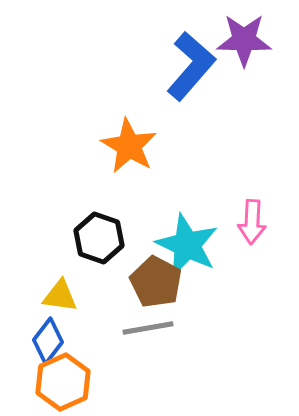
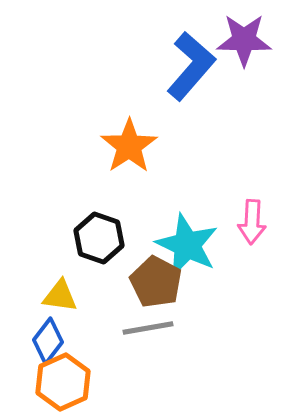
orange star: rotated 8 degrees clockwise
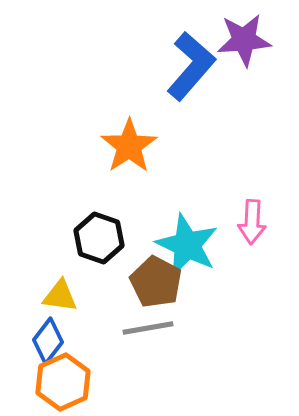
purple star: rotated 6 degrees counterclockwise
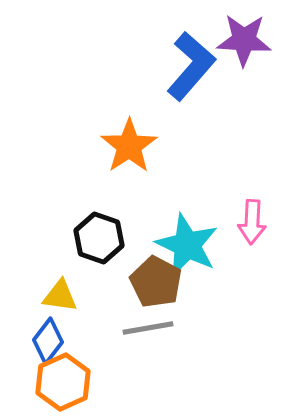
purple star: rotated 8 degrees clockwise
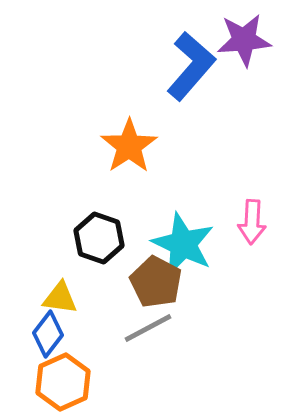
purple star: rotated 8 degrees counterclockwise
cyan star: moved 4 px left, 1 px up
yellow triangle: moved 2 px down
gray line: rotated 18 degrees counterclockwise
blue diamond: moved 7 px up
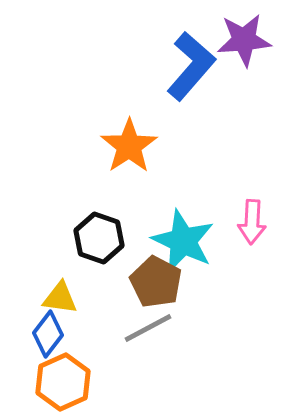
cyan star: moved 3 px up
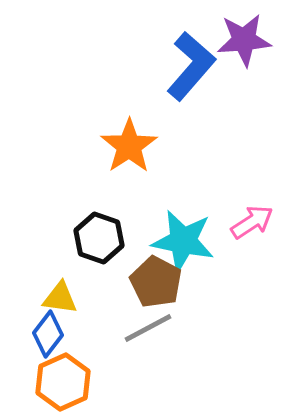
pink arrow: rotated 126 degrees counterclockwise
cyan star: rotated 14 degrees counterclockwise
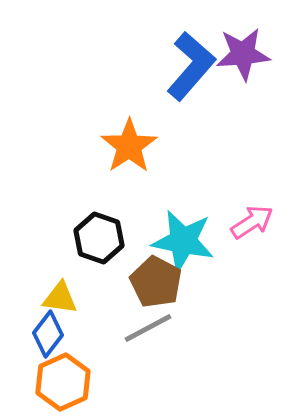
purple star: moved 1 px left, 14 px down
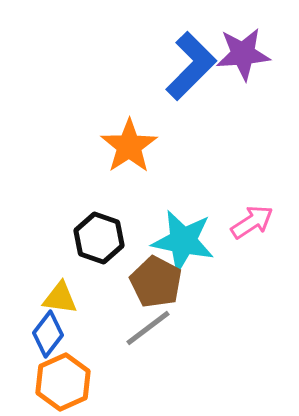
blue L-shape: rotated 4 degrees clockwise
gray line: rotated 9 degrees counterclockwise
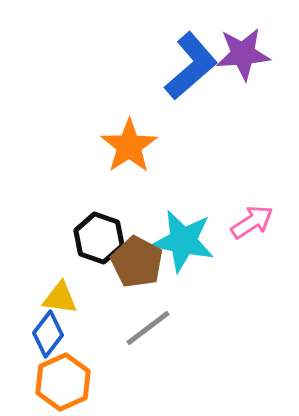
blue L-shape: rotated 4 degrees clockwise
brown pentagon: moved 19 px left, 20 px up
